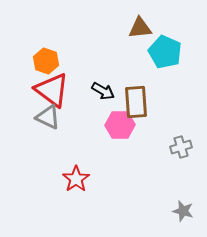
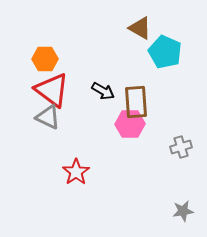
brown triangle: rotated 35 degrees clockwise
orange hexagon: moved 1 px left, 2 px up; rotated 20 degrees counterclockwise
pink hexagon: moved 10 px right, 1 px up
red star: moved 7 px up
gray star: rotated 25 degrees counterclockwise
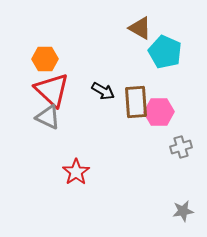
red triangle: rotated 6 degrees clockwise
pink hexagon: moved 29 px right, 12 px up
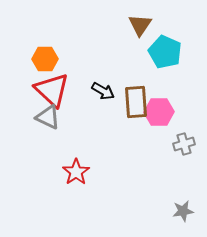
brown triangle: moved 3 px up; rotated 35 degrees clockwise
gray cross: moved 3 px right, 3 px up
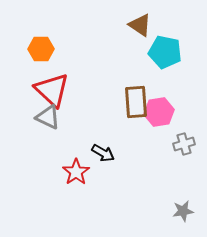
brown triangle: rotated 30 degrees counterclockwise
cyan pentagon: rotated 12 degrees counterclockwise
orange hexagon: moved 4 px left, 10 px up
black arrow: moved 62 px down
pink hexagon: rotated 8 degrees counterclockwise
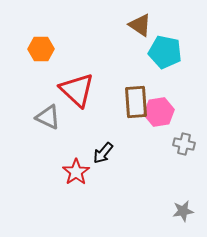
red triangle: moved 25 px right
gray cross: rotated 30 degrees clockwise
black arrow: rotated 100 degrees clockwise
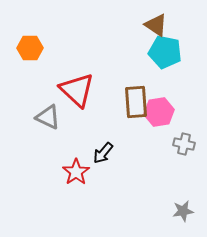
brown triangle: moved 16 px right
orange hexagon: moved 11 px left, 1 px up
